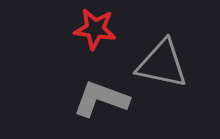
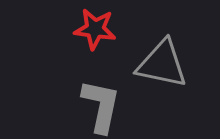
gray L-shape: moved 7 px down; rotated 82 degrees clockwise
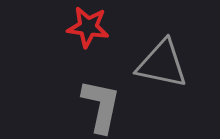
red star: moved 7 px left, 2 px up
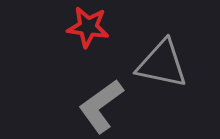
gray L-shape: rotated 138 degrees counterclockwise
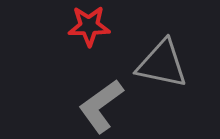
red star: moved 1 px right, 1 px up; rotated 9 degrees counterclockwise
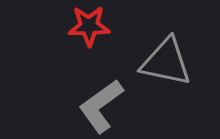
gray triangle: moved 4 px right, 2 px up
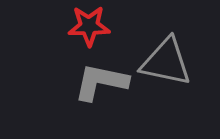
gray L-shape: moved 24 px up; rotated 48 degrees clockwise
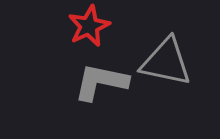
red star: rotated 24 degrees counterclockwise
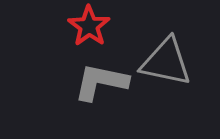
red star: rotated 12 degrees counterclockwise
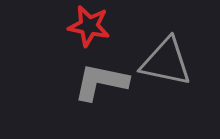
red star: rotated 24 degrees counterclockwise
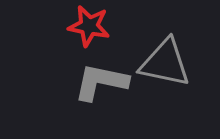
gray triangle: moved 1 px left, 1 px down
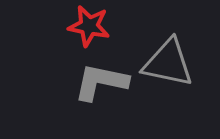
gray triangle: moved 3 px right
